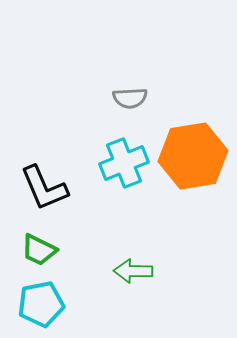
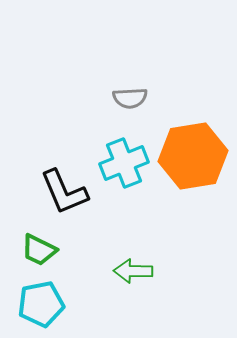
black L-shape: moved 20 px right, 4 px down
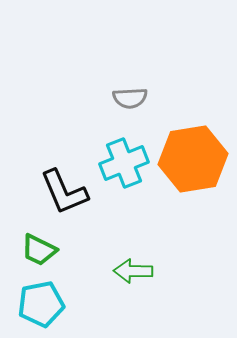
orange hexagon: moved 3 px down
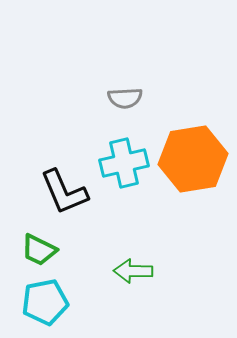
gray semicircle: moved 5 px left
cyan cross: rotated 9 degrees clockwise
cyan pentagon: moved 4 px right, 2 px up
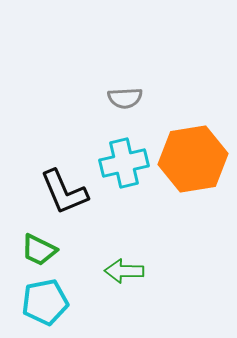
green arrow: moved 9 px left
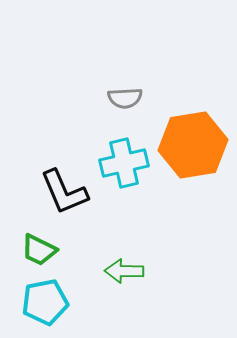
orange hexagon: moved 14 px up
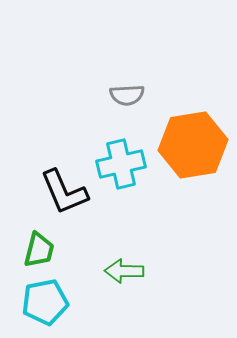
gray semicircle: moved 2 px right, 3 px up
cyan cross: moved 3 px left, 1 px down
green trapezoid: rotated 102 degrees counterclockwise
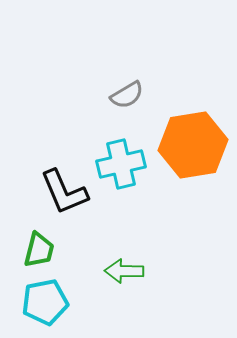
gray semicircle: rotated 28 degrees counterclockwise
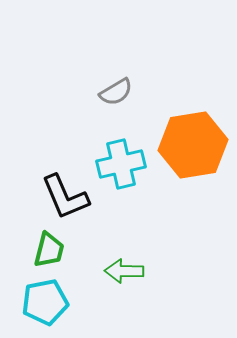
gray semicircle: moved 11 px left, 3 px up
black L-shape: moved 1 px right, 5 px down
green trapezoid: moved 10 px right
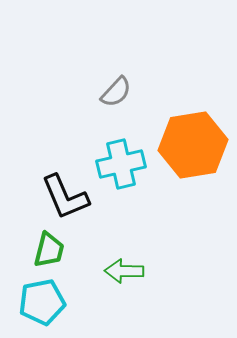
gray semicircle: rotated 16 degrees counterclockwise
cyan pentagon: moved 3 px left
